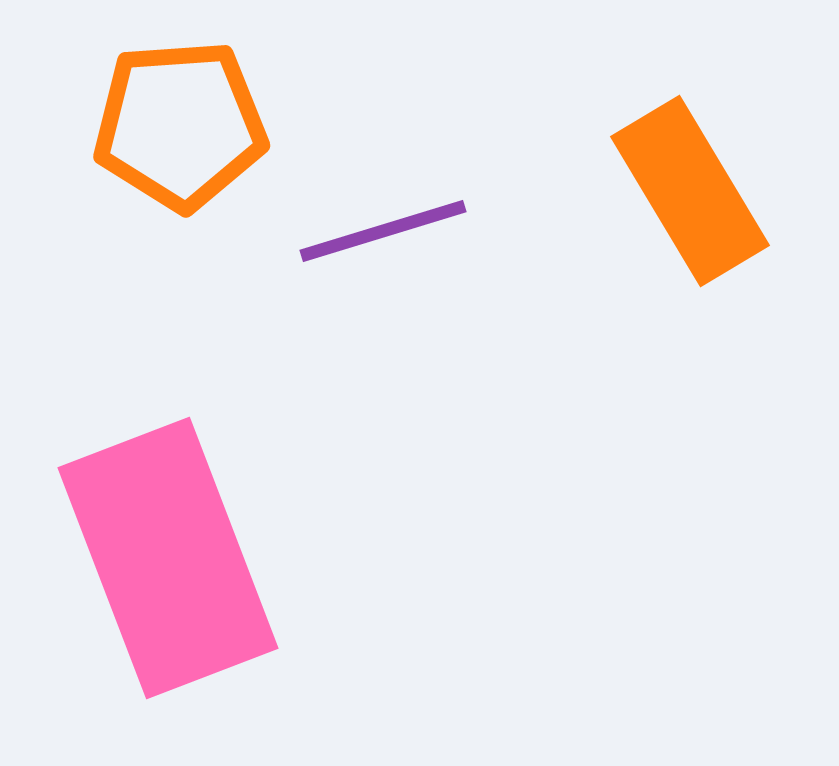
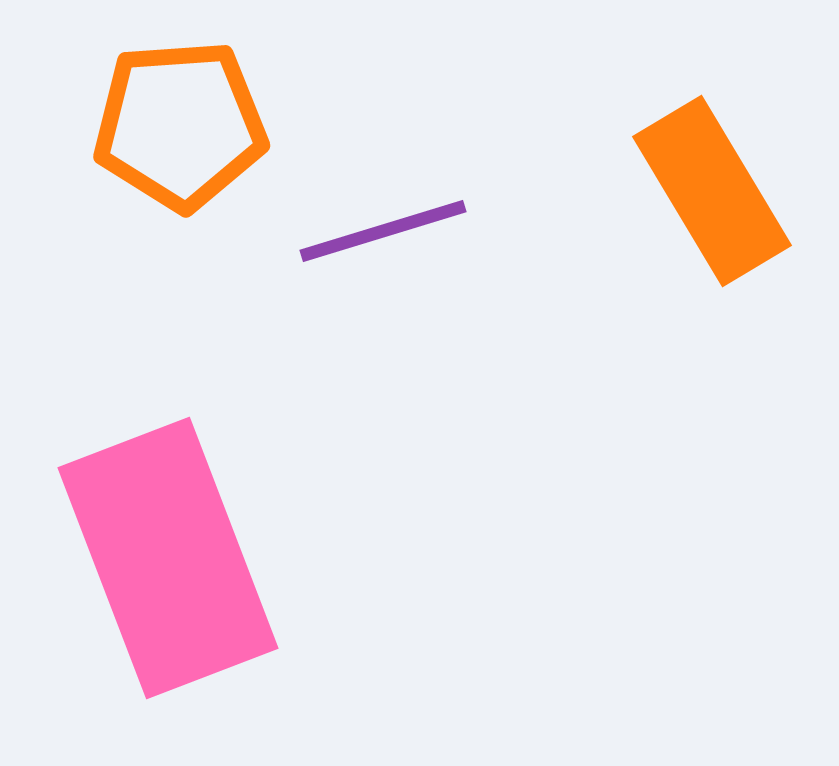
orange rectangle: moved 22 px right
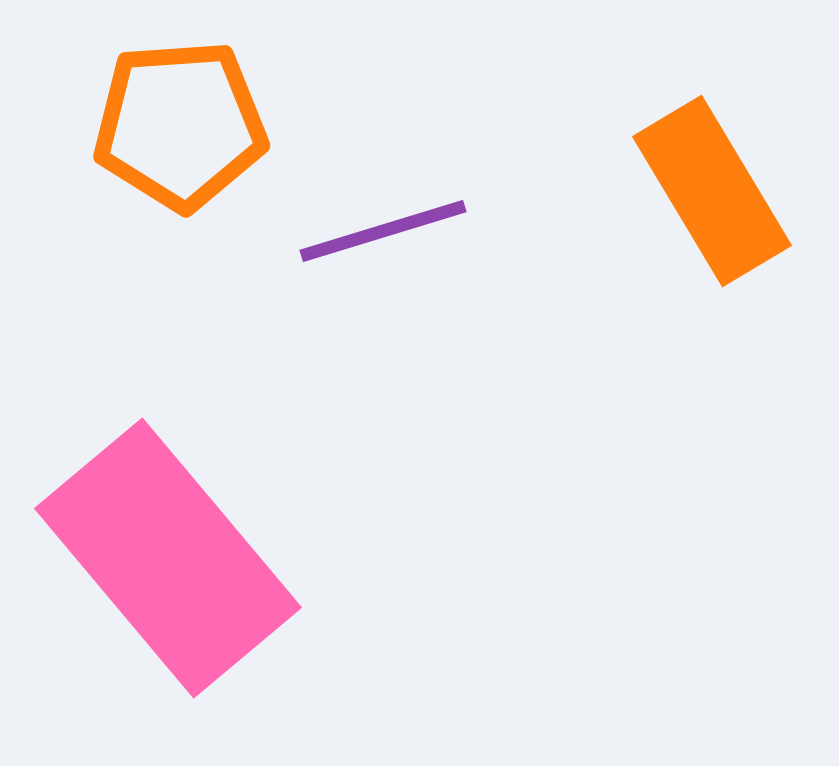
pink rectangle: rotated 19 degrees counterclockwise
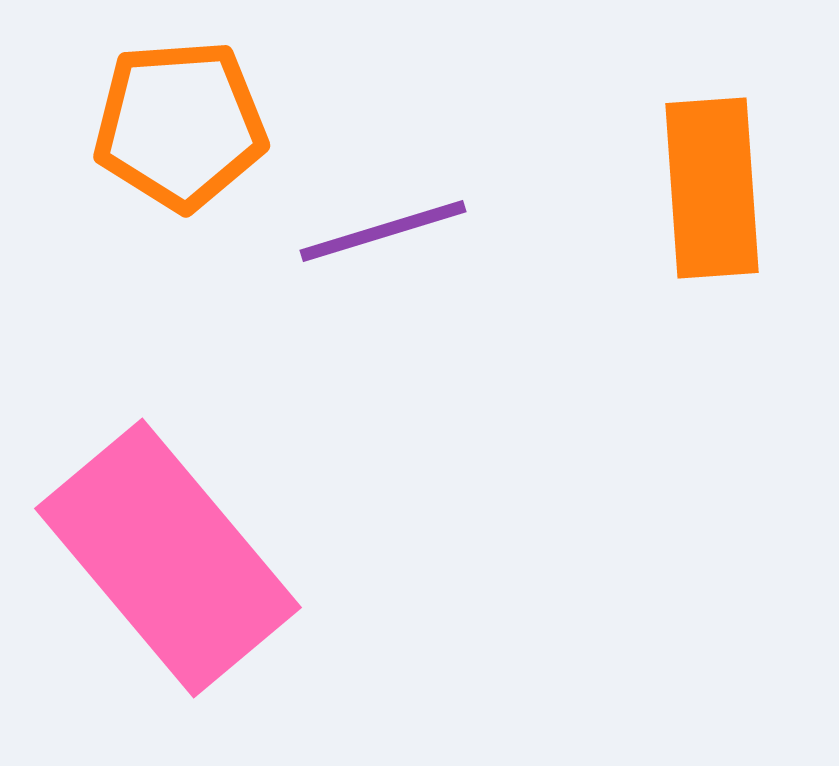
orange rectangle: moved 3 px up; rotated 27 degrees clockwise
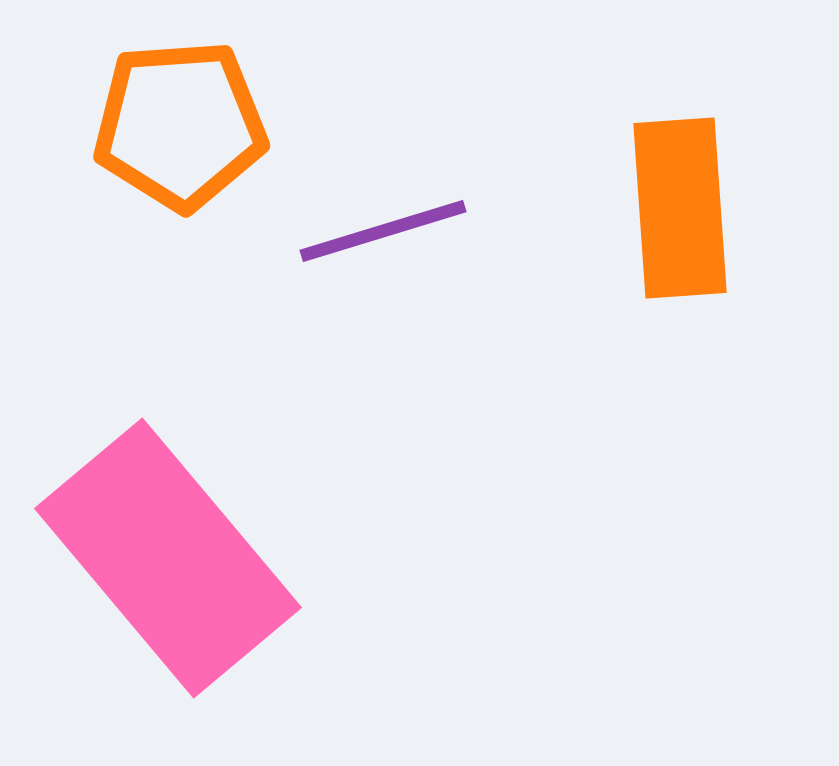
orange rectangle: moved 32 px left, 20 px down
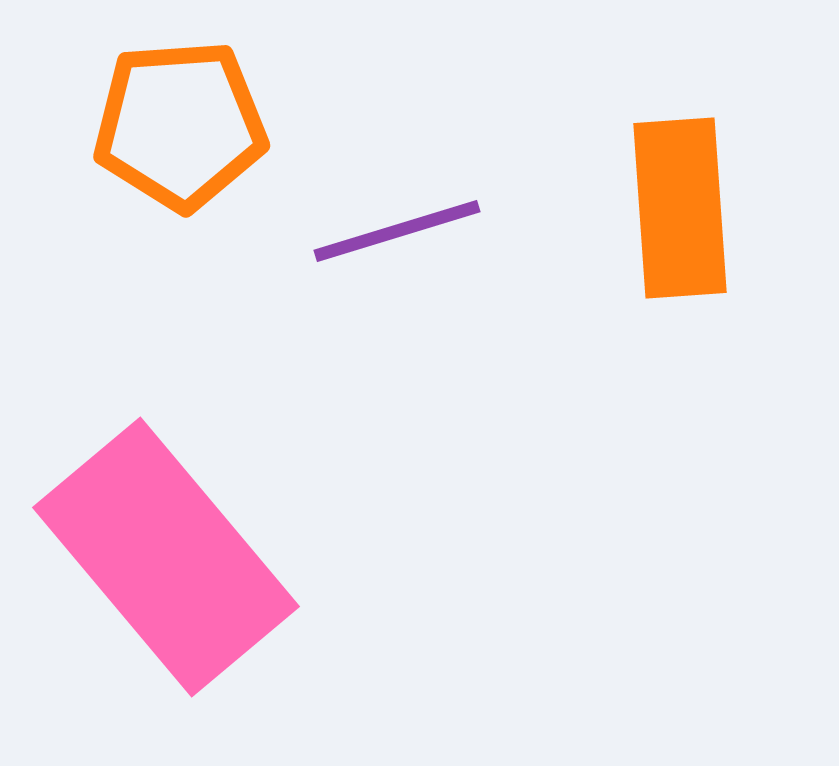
purple line: moved 14 px right
pink rectangle: moved 2 px left, 1 px up
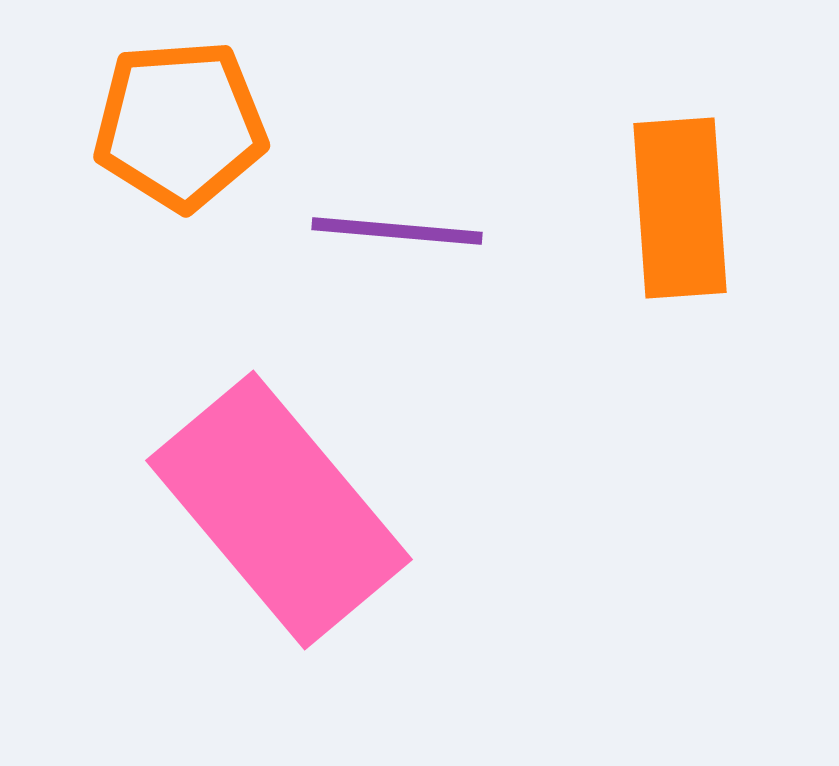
purple line: rotated 22 degrees clockwise
pink rectangle: moved 113 px right, 47 px up
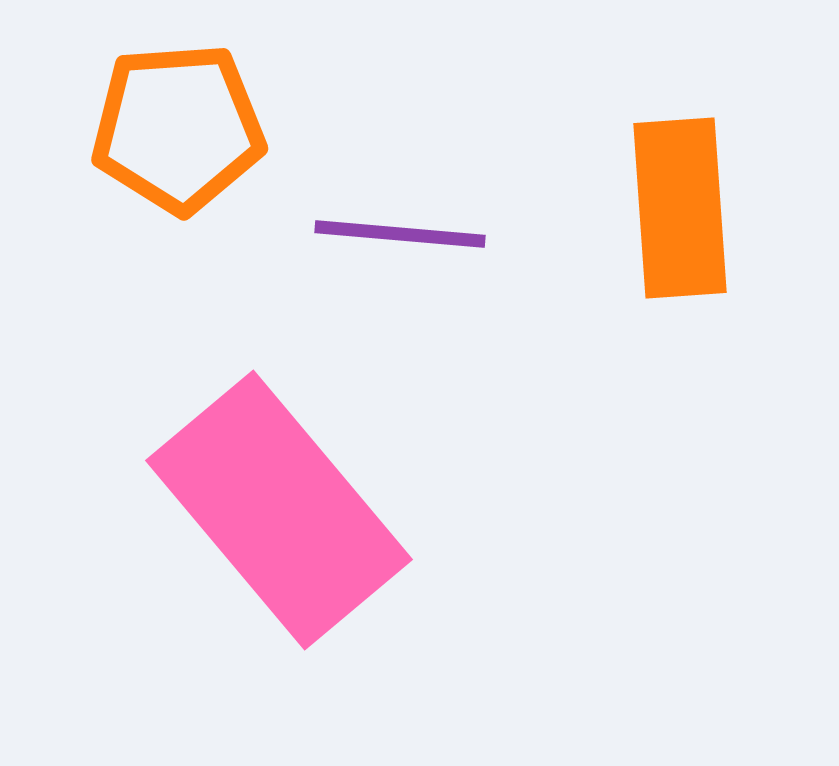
orange pentagon: moved 2 px left, 3 px down
purple line: moved 3 px right, 3 px down
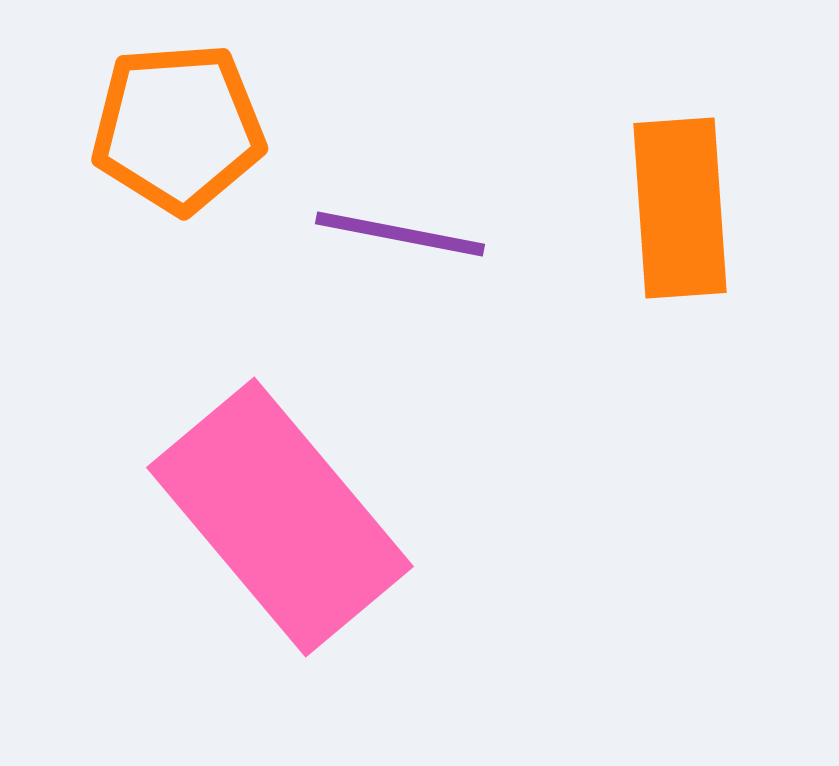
purple line: rotated 6 degrees clockwise
pink rectangle: moved 1 px right, 7 px down
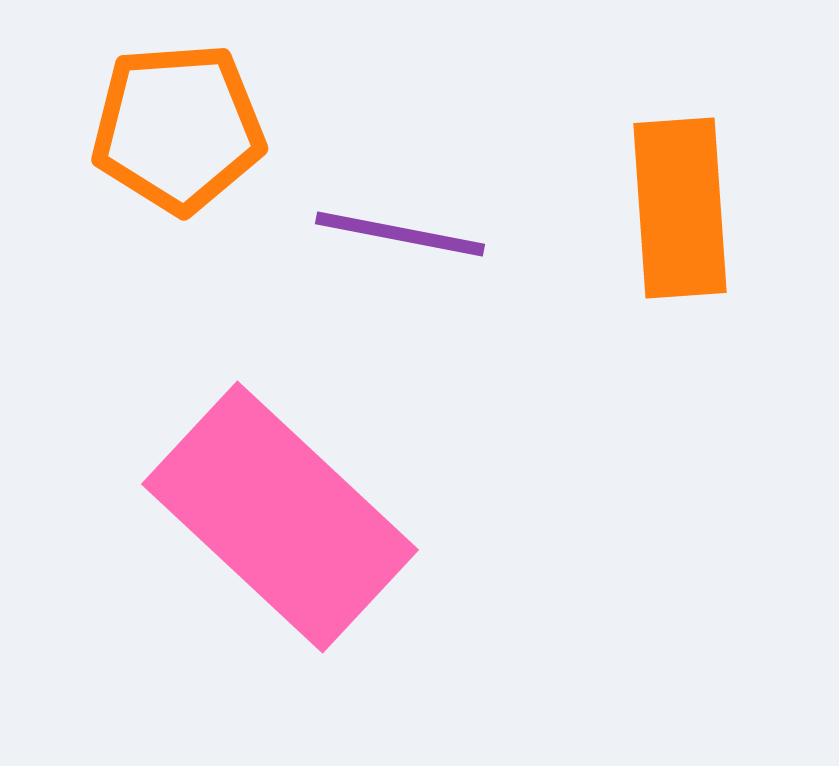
pink rectangle: rotated 7 degrees counterclockwise
